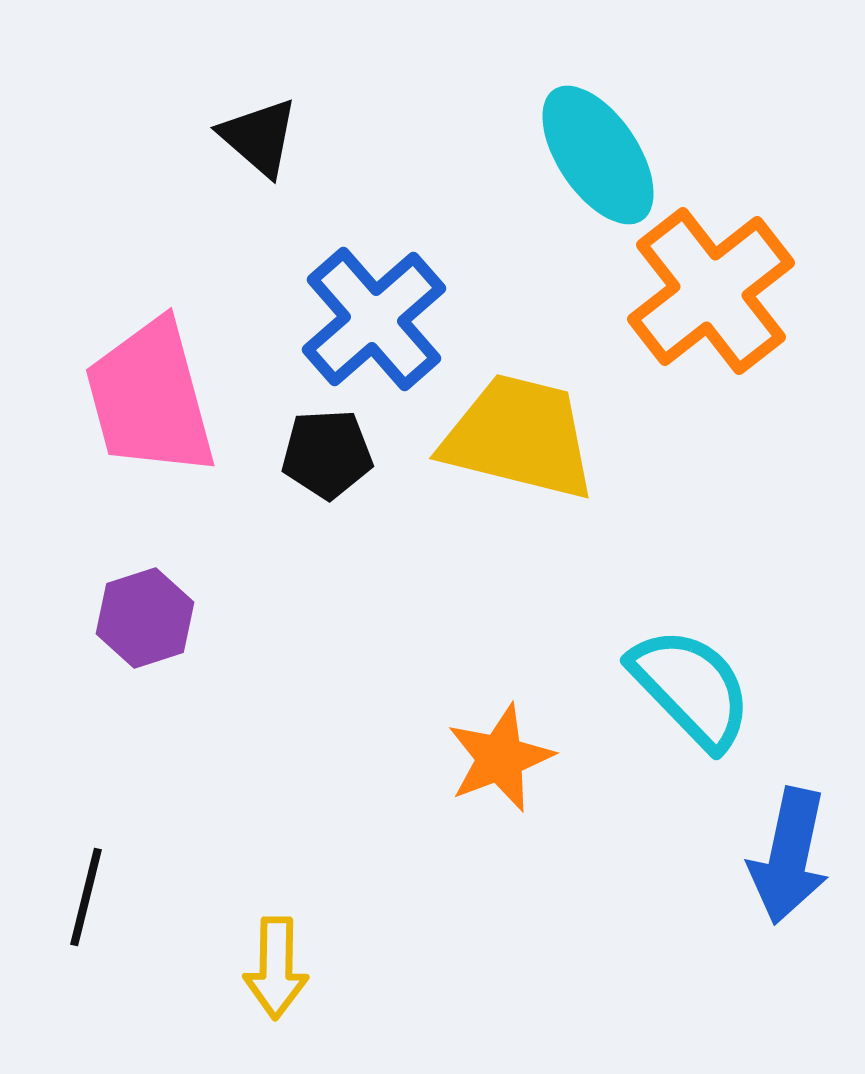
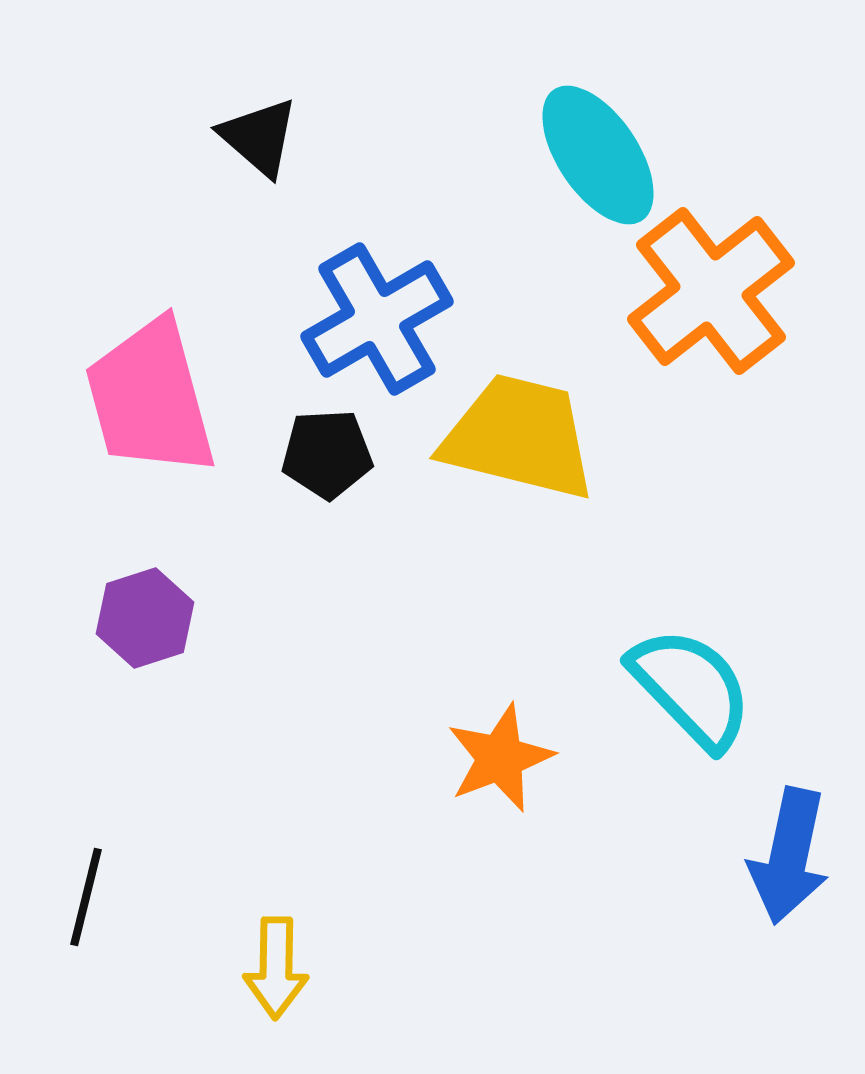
blue cross: moved 3 px right; rotated 11 degrees clockwise
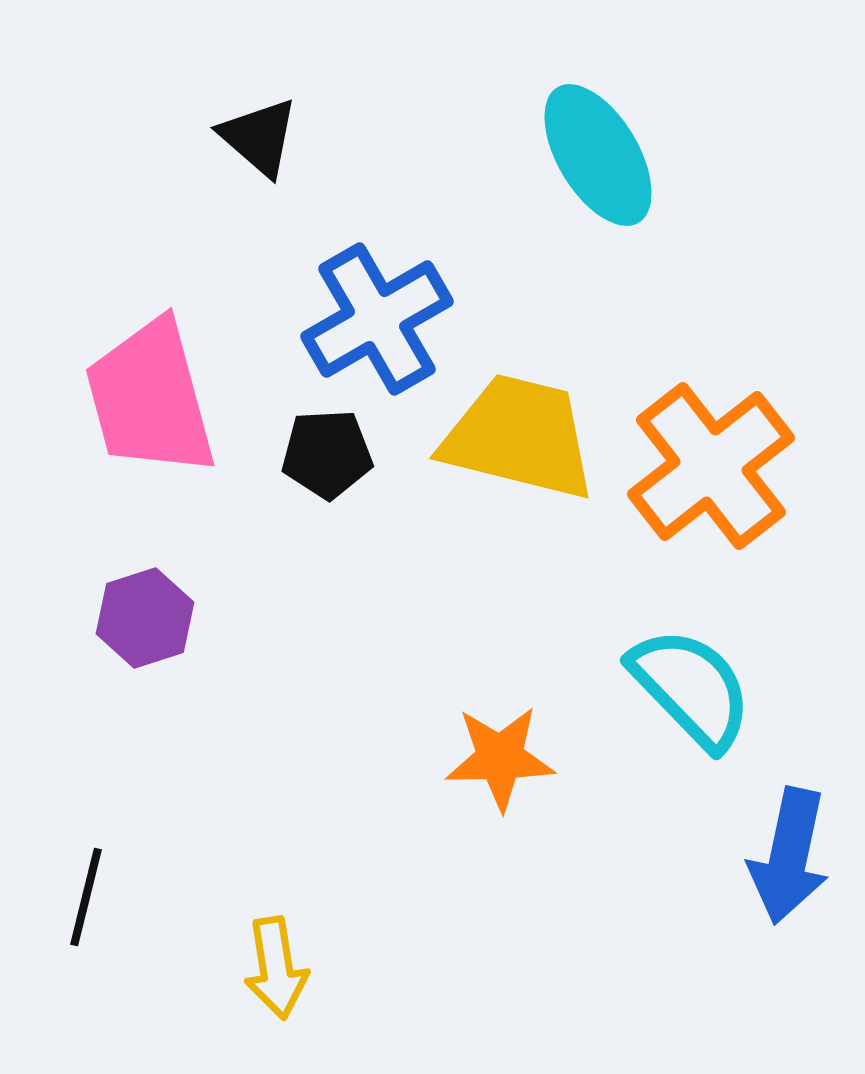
cyan ellipse: rotated 3 degrees clockwise
orange cross: moved 175 px down
orange star: rotated 20 degrees clockwise
yellow arrow: rotated 10 degrees counterclockwise
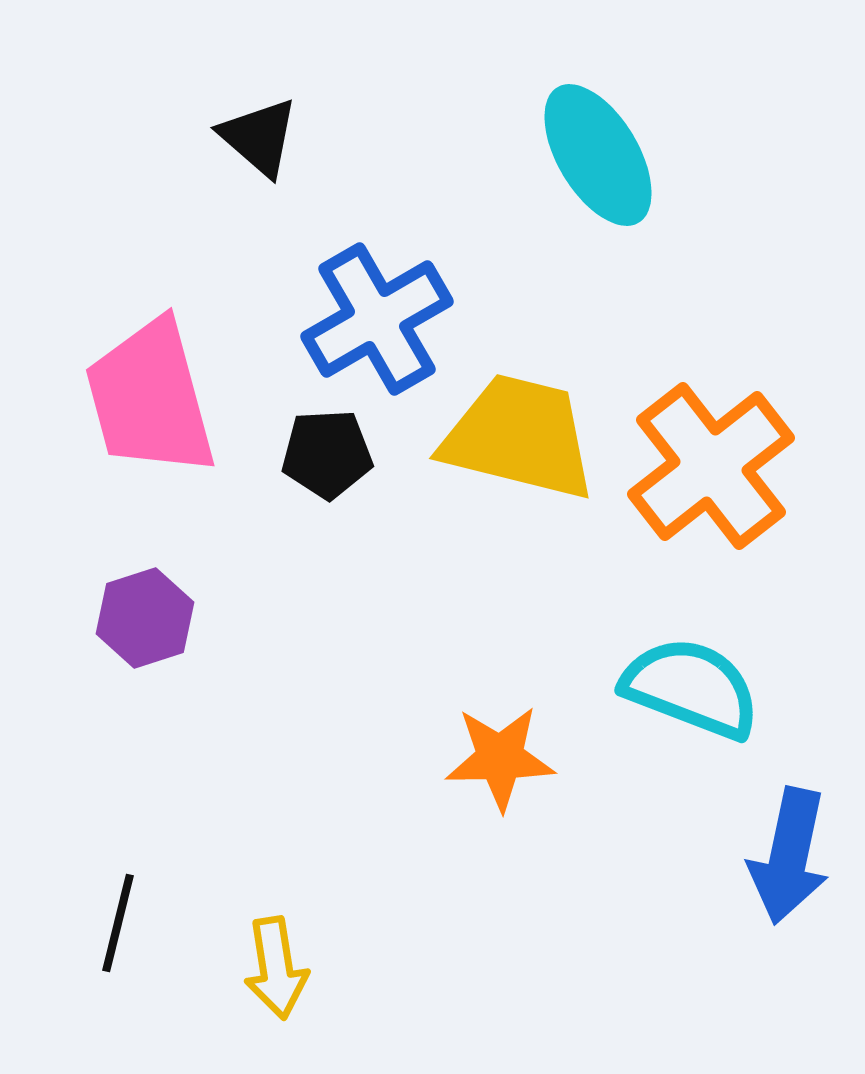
cyan semicircle: rotated 25 degrees counterclockwise
black line: moved 32 px right, 26 px down
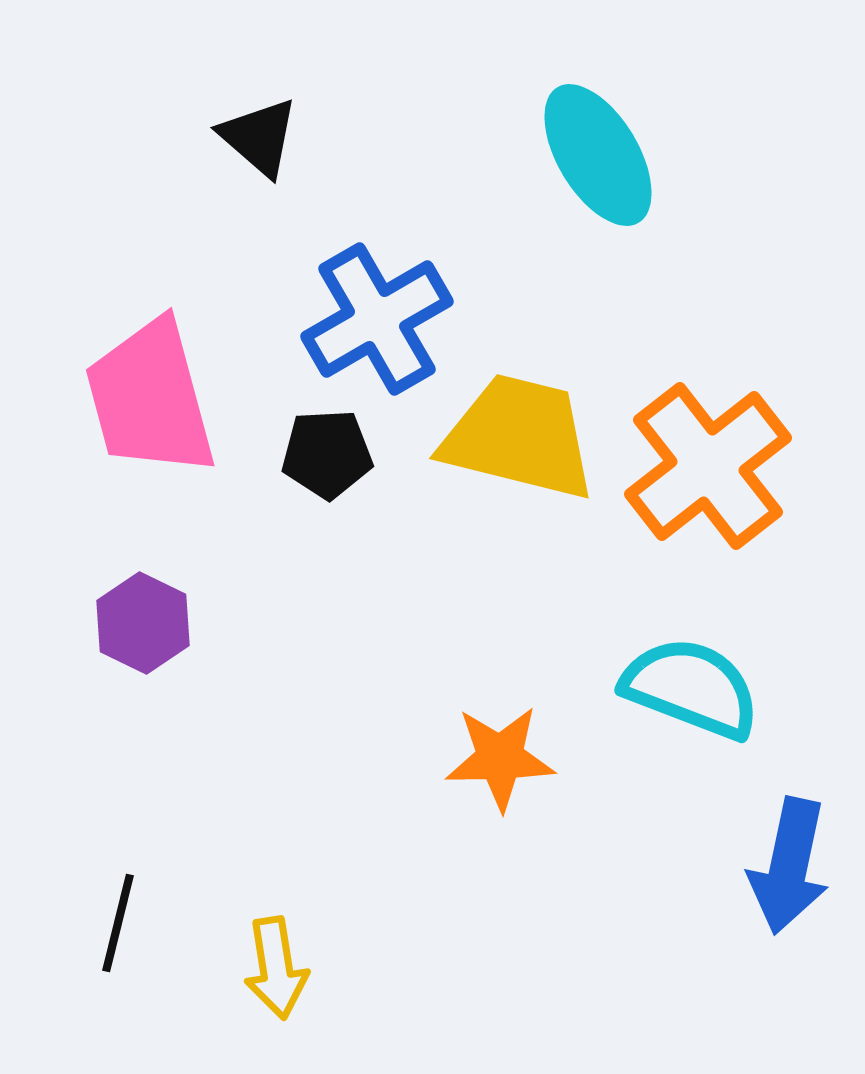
orange cross: moved 3 px left
purple hexagon: moved 2 px left, 5 px down; rotated 16 degrees counterclockwise
blue arrow: moved 10 px down
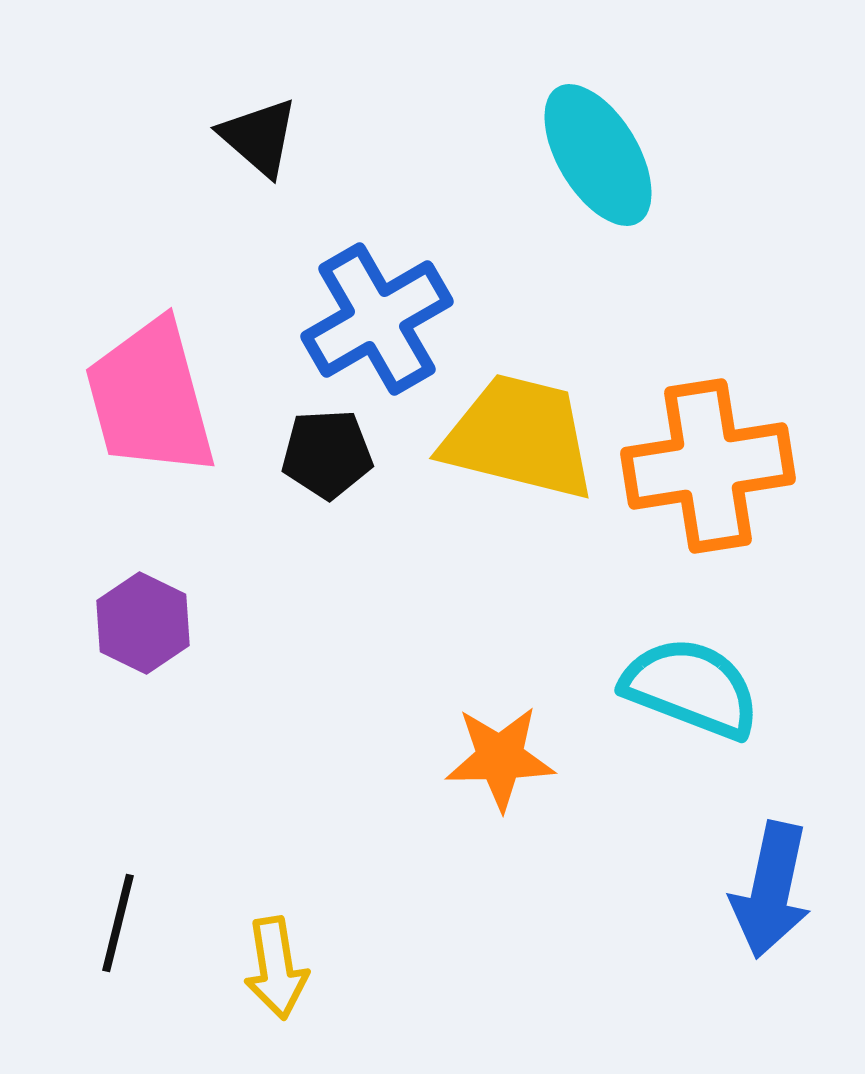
orange cross: rotated 29 degrees clockwise
blue arrow: moved 18 px left, 24 px down
